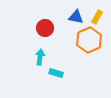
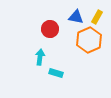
red circle: moved 5 px right, 1 px down
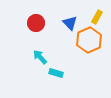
blue triangle: moved 6 px left, 6 px down; rotated 35 degrees clockwise
red circle: moved 14 px left, 6 px up
cyan arrow: rotated 49 degrees counterclockwise
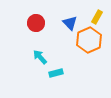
cyan rectangle: rotated 32 degrees counterclockwise
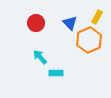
cyan rectangle: rotated 16 degrees clockwise
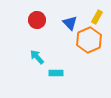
red circle: moved 1 px right, 3 px up
cyan arrow: moved 3 px left
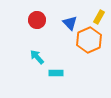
yellow rectangle: moved 2 px right
